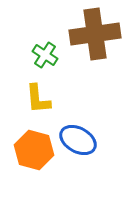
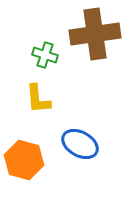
green cross: rotated 15 degrees counterclockwise
blue ellipse: moved 2 px right, 4 px down
orange hexagon: moved 10 px left, 10 px down
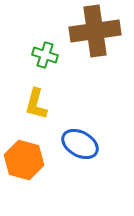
brown cross: moved 3 px up
yellow L-shape: moved 2 px left, 5 px down; rotated 20 degrees clockwise
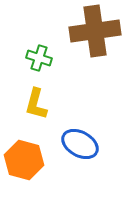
green cross: moved 6 px left, 3 px down
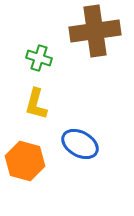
orange hexagon: moved 1 px right, 1 px down
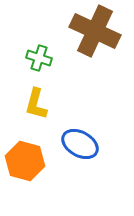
brown cross: rotated 33 degrees clockwise
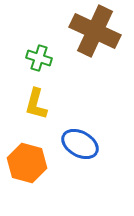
orange hexagon: moved 2 px right, 2 px down
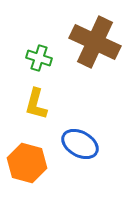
brown cross: moved 11 px down
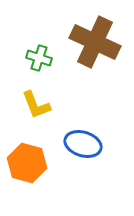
yellow L-shape: moved 1 px down; rotated 36 degrees counterclockwise
blue ellipse: moved 3 px right; rotated 12 degrees counterclockwise
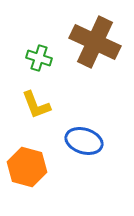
blue ellipse: moved 1 px right, 3 px up
orange hexagon: moved 4 px down
